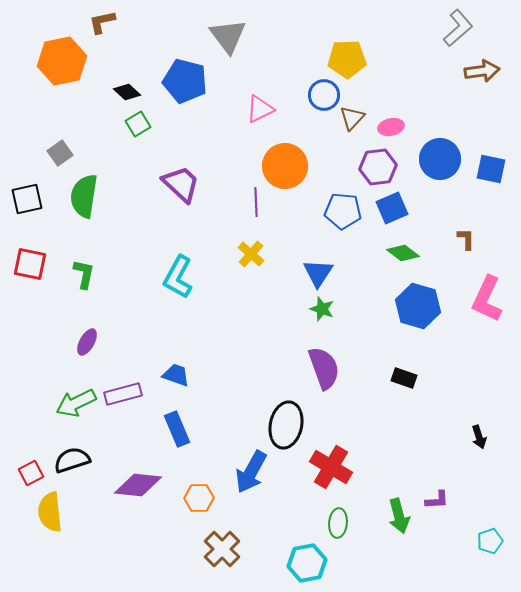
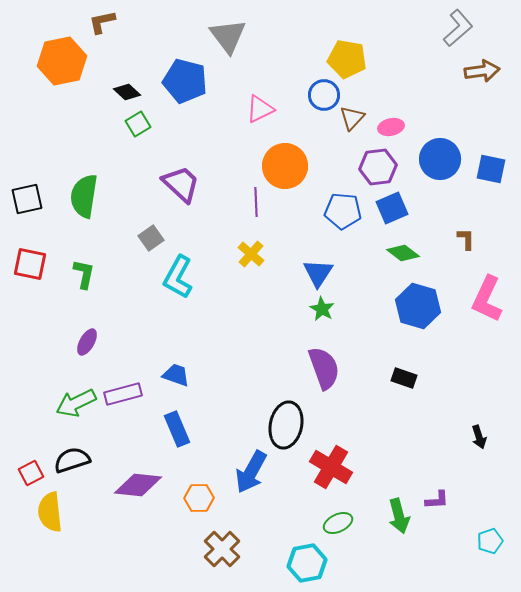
yellow pentagon at (347, 59): rotated 12 degrees clockwise
gray square at (60, 153): moved 91 px right, 85 px down
green star at (322, 309): rotated 10 degrees clockwise
green ellipse at (338, 523): rotated 60 degrees clockwise
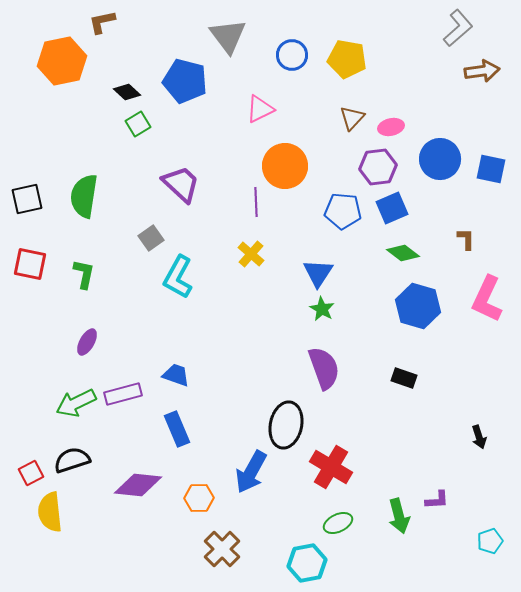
blue circle at (324, 95): moved 32 px left, 40 px up
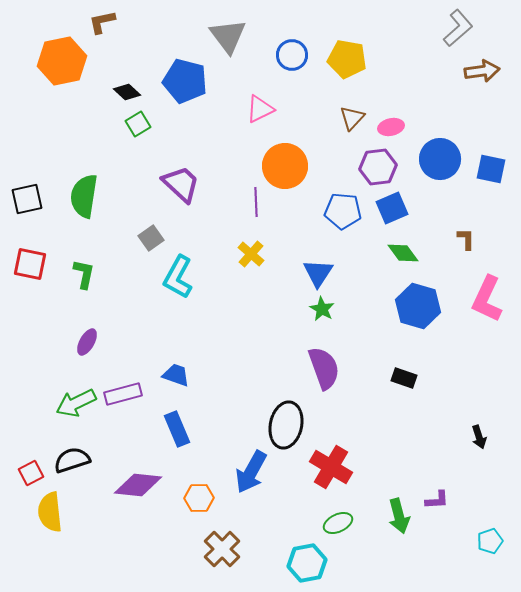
green diamond at (403, 253): rotated 16 degrees clockwise
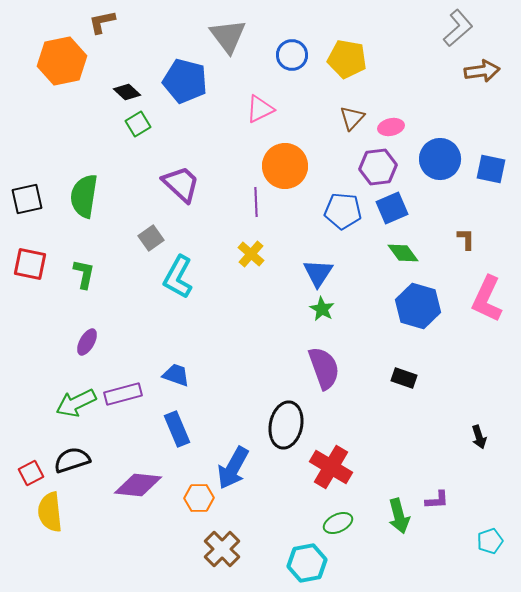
blue arrow at (251, 472): moved 18 px left, 4 px up
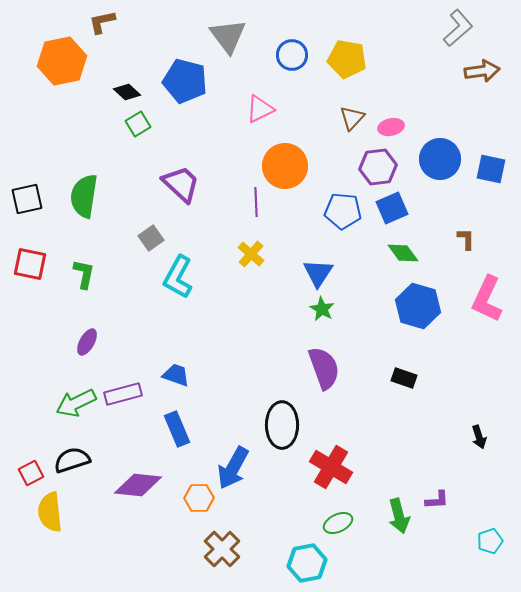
black ellipse at (286, 425): moved 4 px left; rotated 12 degrees counterclockwise
